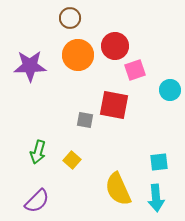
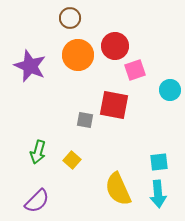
purple star: rotated 24 degrees clockwise
cyan arrow: moved 2 px right, 4 px up
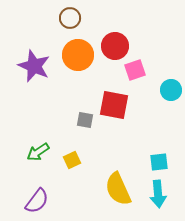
purple star: moved 4 px right
cyan circle: moved 1 px right
green arrow: rotated 40 degrees clockwise
yellow square: rotated 24 degrees clockwise
purple semicircle: rotated 8 degrees counterclockwise
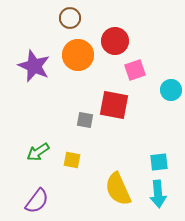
red circle: moved 5 px up
yellow square: rotated 36 degrees clockwise
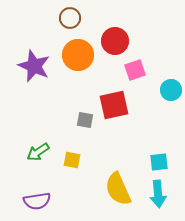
red square: rotated 24 degrees counterclockwise
purple semicircle: rotated 44 degrees clockwise
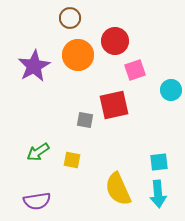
purple star: rotated 20 degrees clockwise
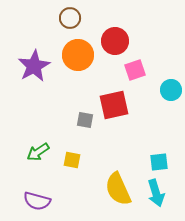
cyan arrow: moved 2 px left, 1 px up; rotated 12 degrees counterclockwise
purple semicircle: rotated 24 degrees clockwise
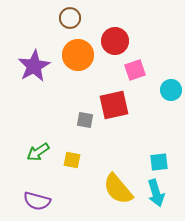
yellow semicircle: rotated 16 degrees counterclockwise
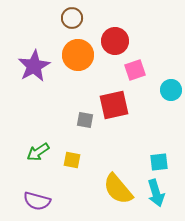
brown circle: moved 2 px right
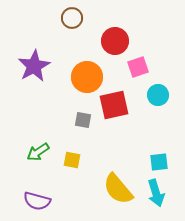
orange circle: moved 9 px right, 22 px down
pink square: moved 3 px right, 3 px up
cyan circle: moved 13 px left, 5 px down
gray square: moved 2 px left
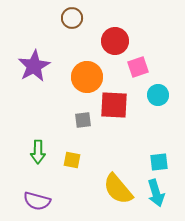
red square: rotated 16 degrees clockwise
gray square: rotated 18 degrees counterclockwise
green arrow: rotated 55 degrees counterclockwise
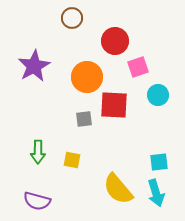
gray square: moved 1 px right, 1 px up
